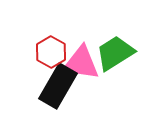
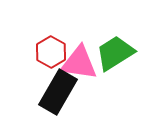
pink triangle: moved 2 px left
black rectangle: moved 6 px down
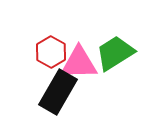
pink triangle: rotated 9 degrees counterclockwise
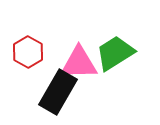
red hexagon: moved 23 px left
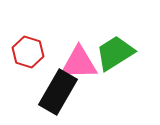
red hexagon: rotated 12 degrees counterclockwise
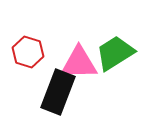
black rectangle: rotated 9 degrees counterclockwise
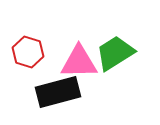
pink triangle: moved 1 px up
black rectangle: rotated 54 degrees clockwise
